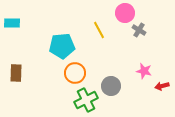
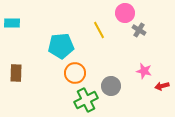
cyan pentagon: moved 1 px left
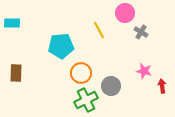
gray cross: moved 2 px right, 2 px down
orange circle: moved 6 px right
red arrow: rotated 96 degrees clockwise
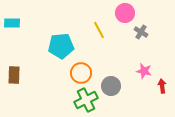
brown rectangle: moved 2 px left, 2 px down
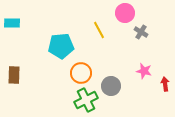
red arrow: moved 3 px right, 2 px up
